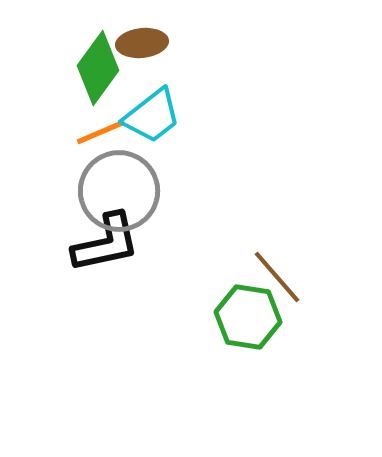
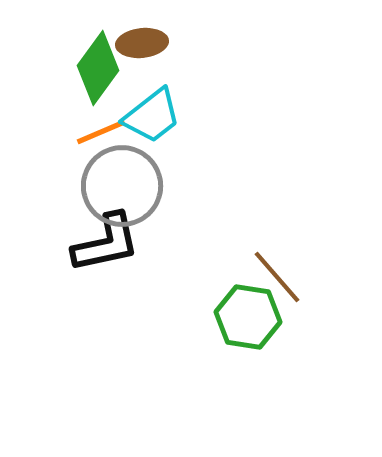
gray circle: moved 3 px right, 5 px up
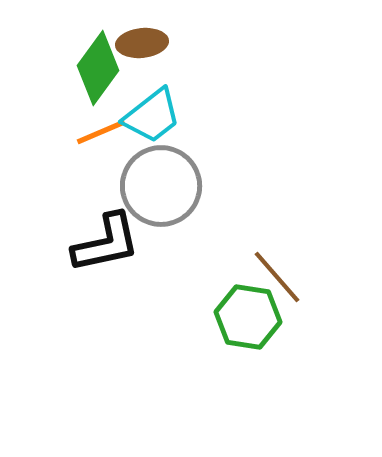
gray circle: moved 39 px right
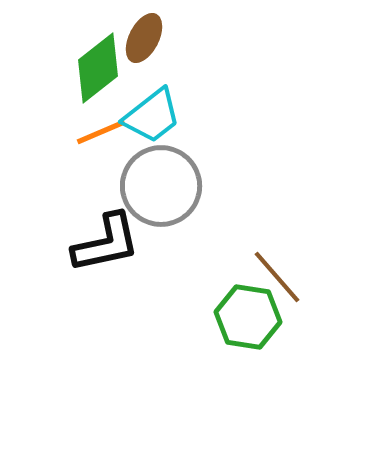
brown ellipse: moved 2 px right, 5 px up; rotated 57 degrees counterclockwise
green diamond: rotated 16 degrees clockwise
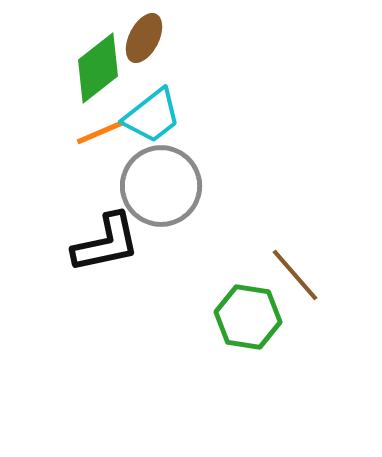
brown line: moved 18 px right, 2 px up
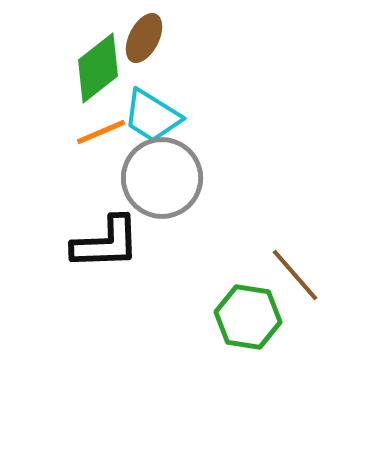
cyan trapezoid: rotated 70 degrees clockwise
gray circle: moved 1 px right, 8 px up
black L-shape: rotated 10 degrees clockwise
